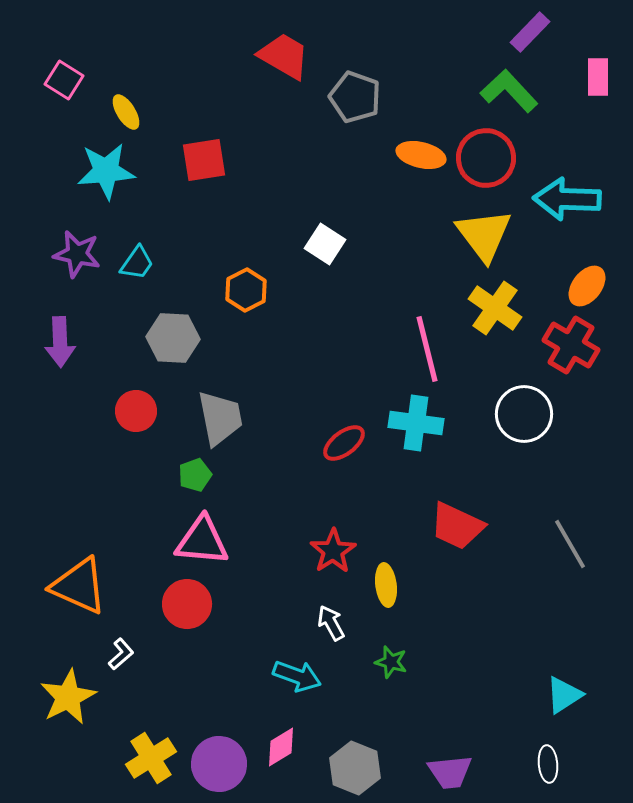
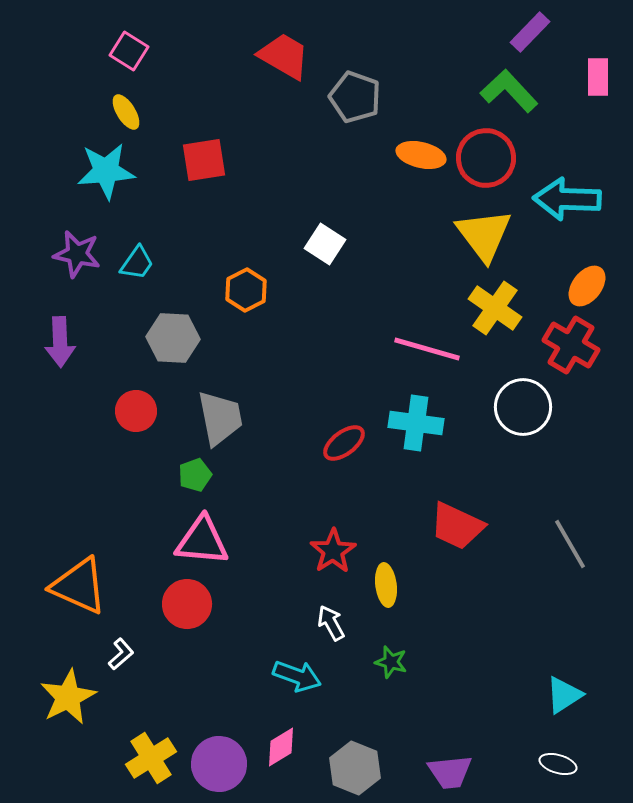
pink square at (64, 80): moved 65 px right, 29 px up
pink line at (427, 349): rotated 60 degrees counterclockwise
white circle at (524, 414): moved 1 px left, 7 px up
white ellipse at (548, 764): moved 10 px right; rotated 69 degrees counterclockwise
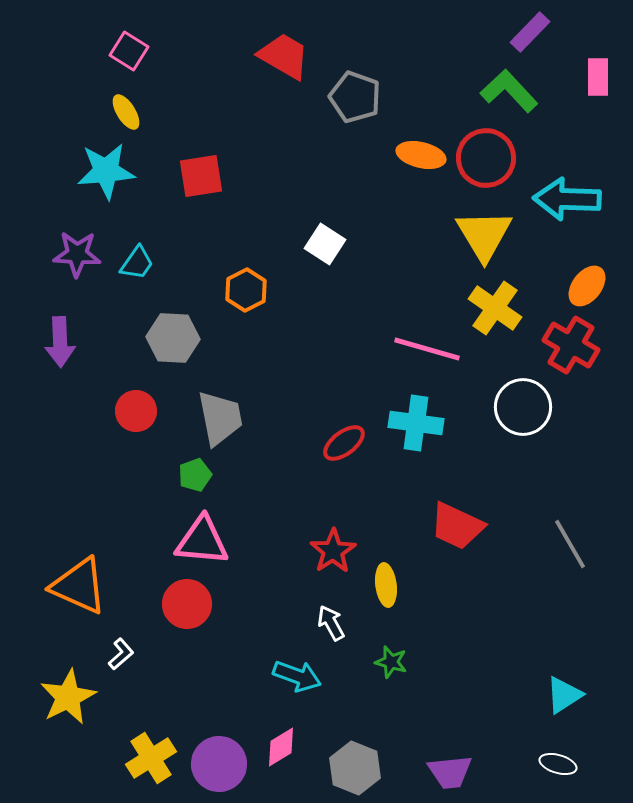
red square at (204, 160): moved 3 px left, 16 px down
yellow triangle at (484, 235): rotated 6 degrees clockwise
purple star at (77, 254): rotated 9 degrees counterclockwise
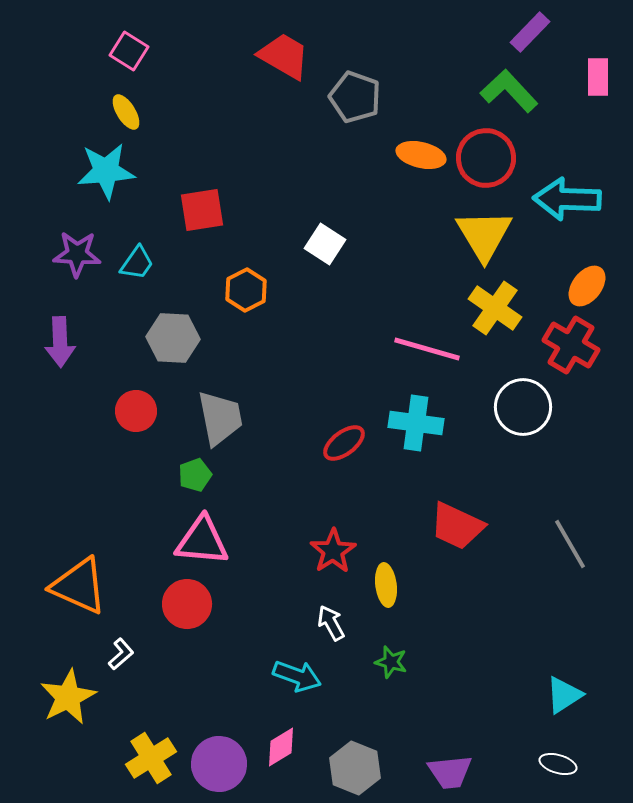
red square at (201, 176): moved 1 px right, 34 px down
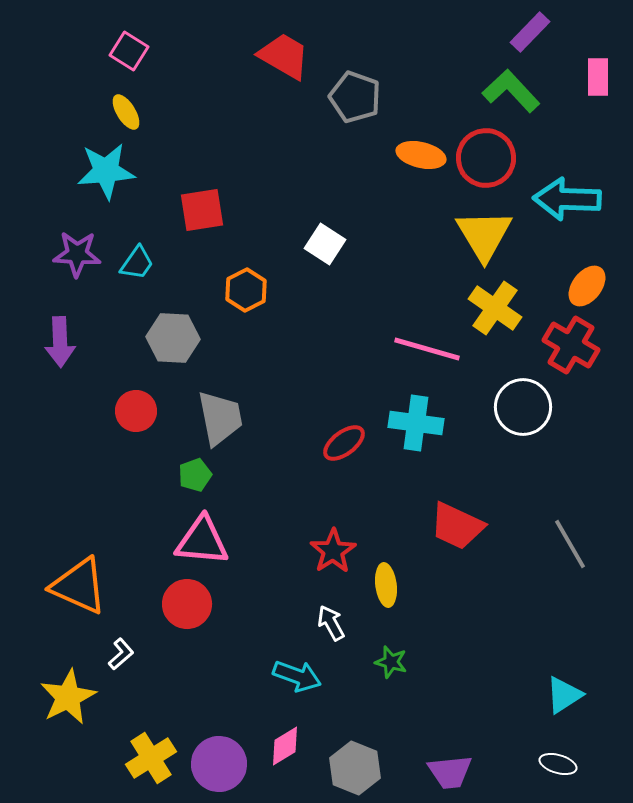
green L-shape at (509, 91): moved 2 px right
pink diamond at (281, 747): moved 4 px right, 1 px up
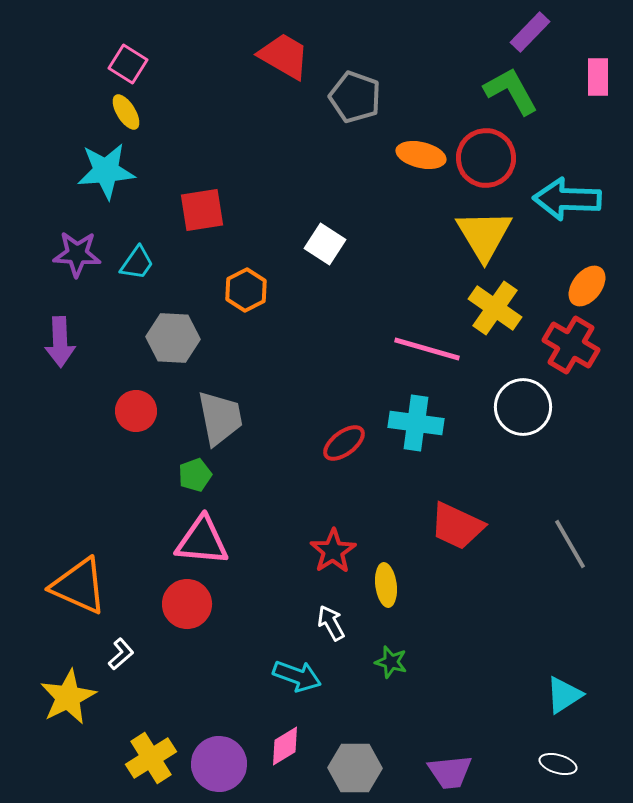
pink square at (129, 51): moved 1 px left, 13 px down
green L-shape at (511, 91): rotated 14 degrees clockwise
gray hexagon at (355, 768): rotated 21 degrees counterclockwise
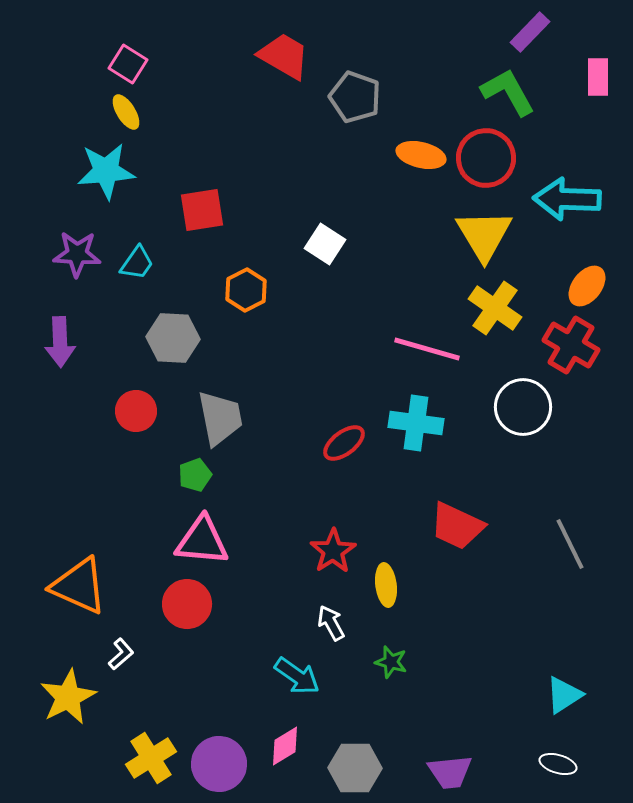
green L-shape at (511, 91): moved 3 px left, 1 px down
gray line at (570, 544): rotated 4 degrees clockwise
cyan arrow at (297, 676): rotated 15 degrees clockwise
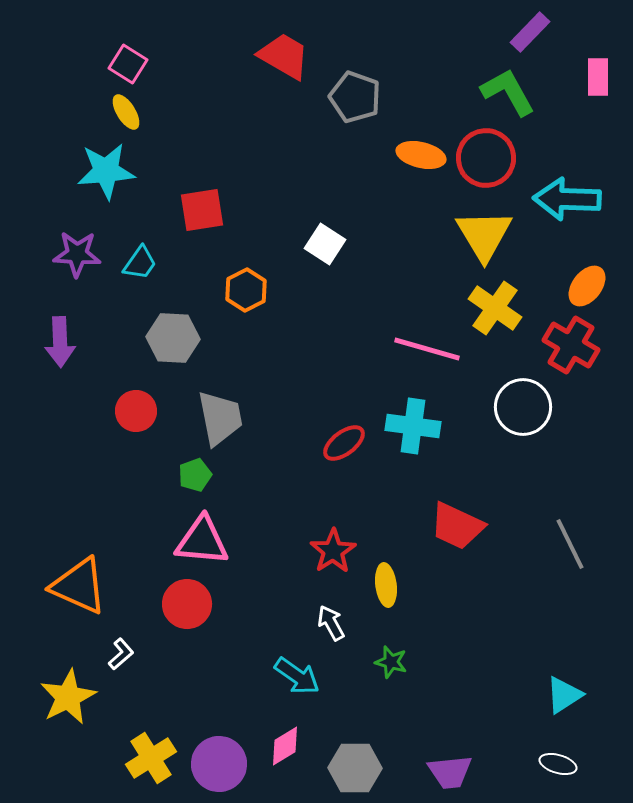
cyan trapezoid at (137, 263): moved 3 px right
cyan cross at (416, 423): moved 3 px left, 3 px down
